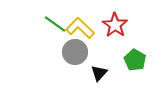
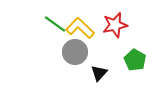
red star: rotated 25 degrees clockwise
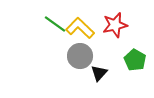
gray circle: moved 5 px right, 4 px down
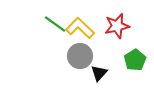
red star: moved 2 px right, 1 px down
green pentagon: rotated 10 degrees clockwise
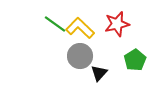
red star: moved 2 px up
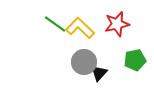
gray circle: moved 4 px right, 6 px down
green pentagon: rotated 20 degrees clockwise
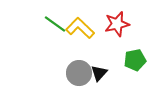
gray circle: moved 5 px left, 11 px down
